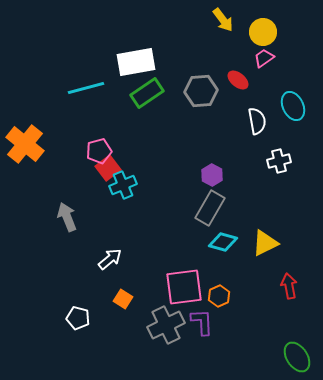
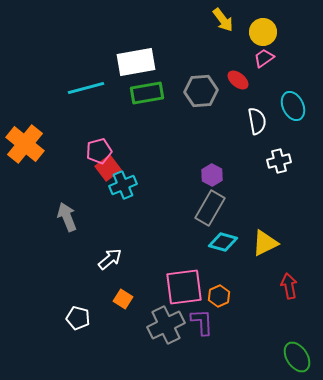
green rectangle: rotated 24 degrees clockwise
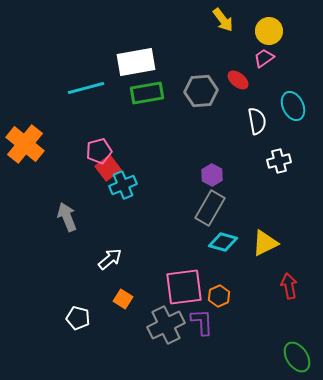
yellow circle: moved 6 px right, 1 px up
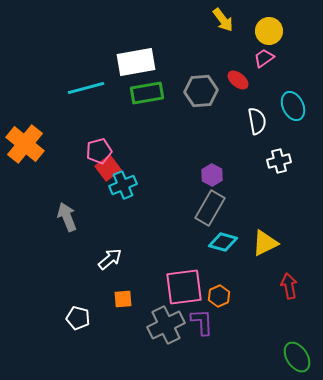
orange square: rotated 36 degrees counterclockwise
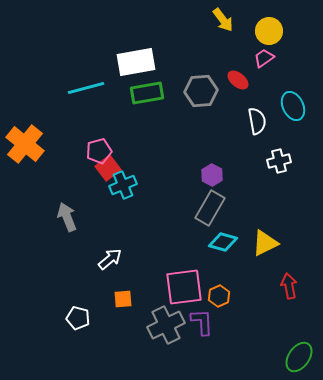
green ellipse: moved 2 px right; rotated 68 degrees clockwise
